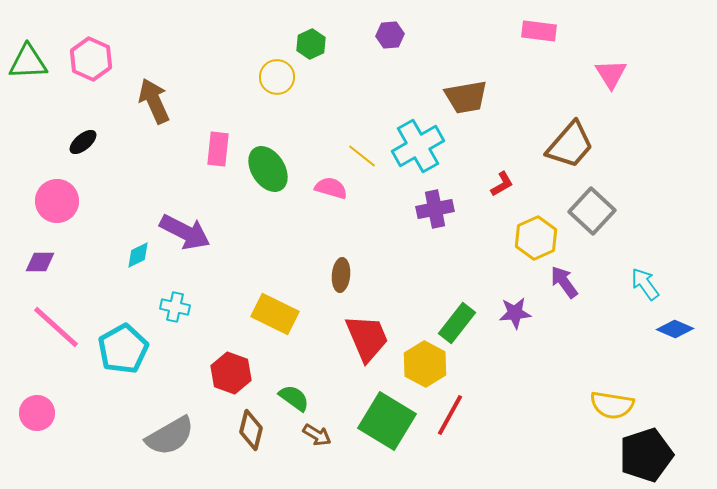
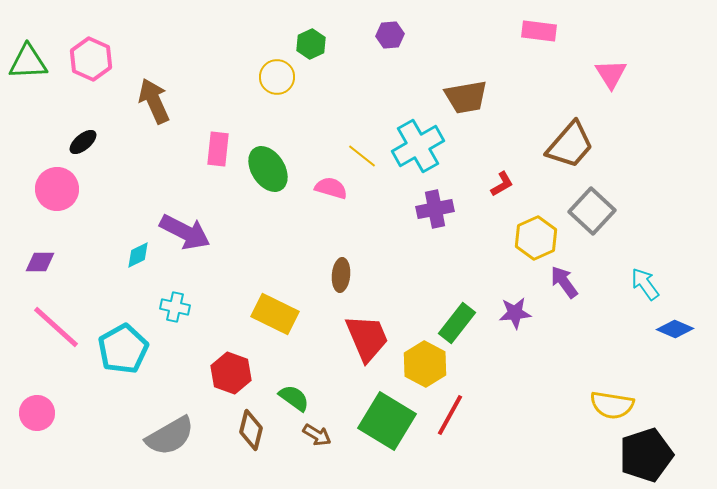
pink circle at (57, 201): moved 12 px up
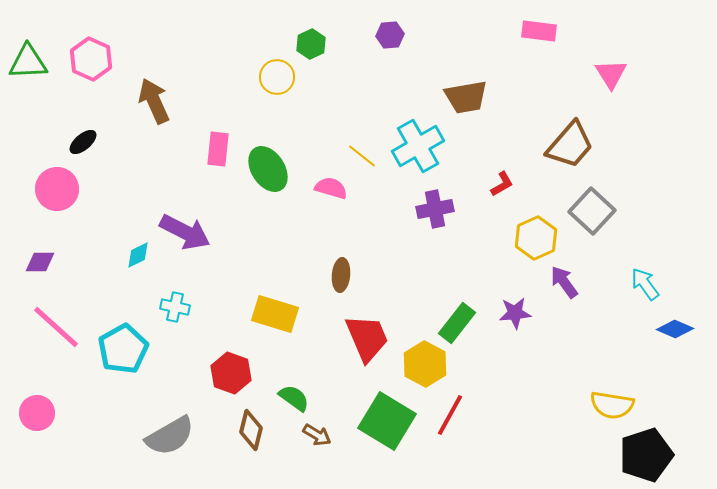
yellow rectangle at (275, 314): rotated 9 degrees counterclockwise
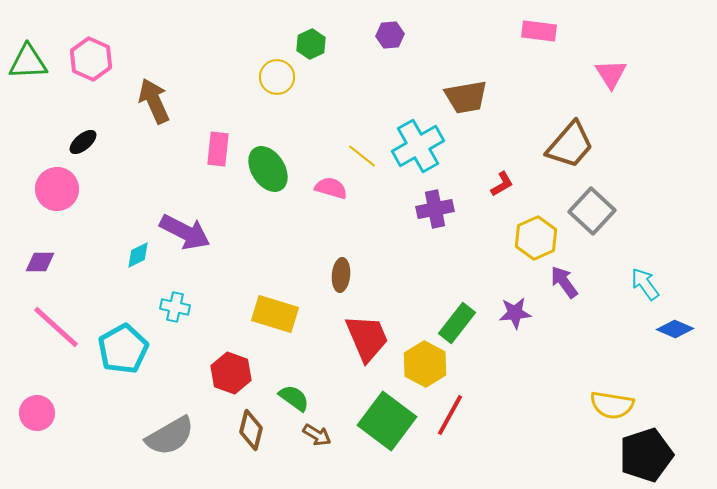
green square at (387, 421): rotated 6 degrees clockwise
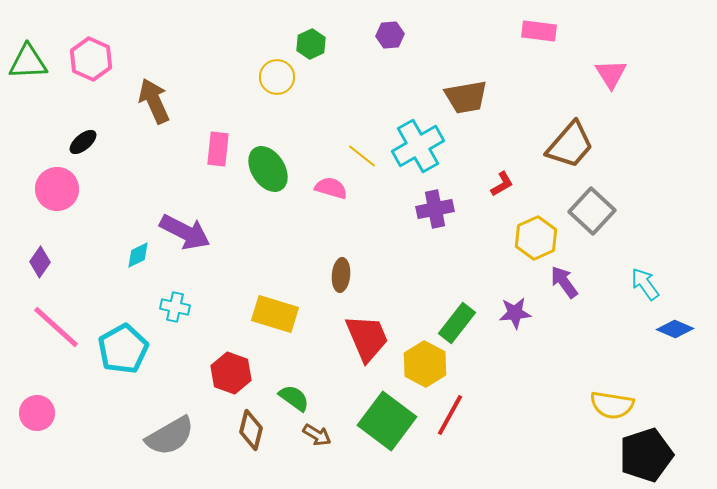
purple diamond at (40, 262): rotated 56 degrees counterclockwise
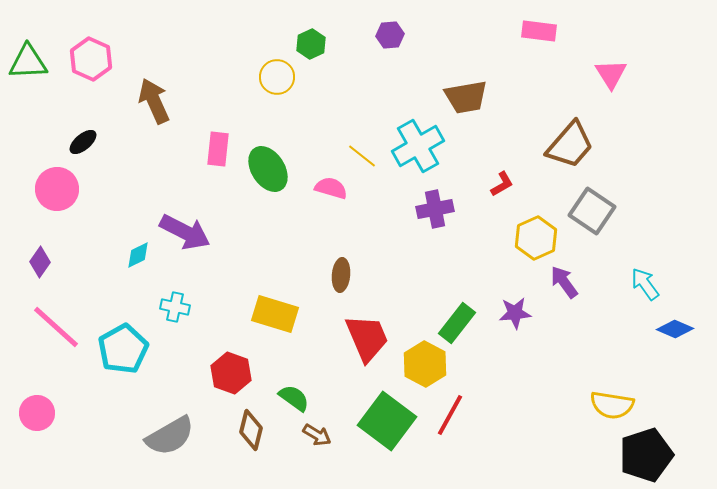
gray square at (592, 211): rotated 9 degrees counterclockwise
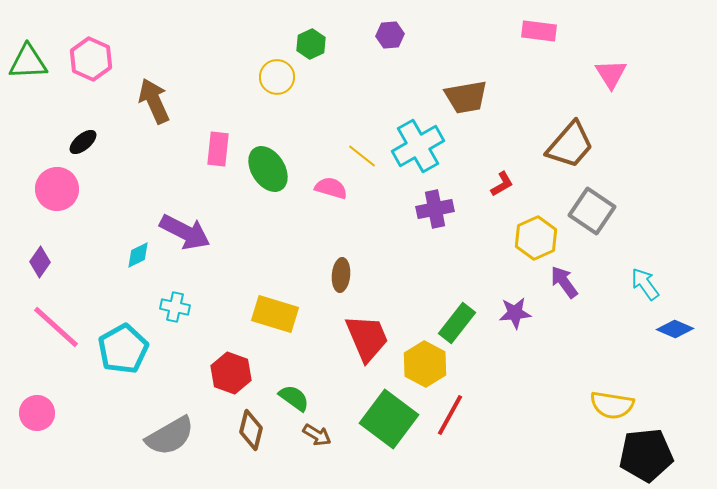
green square at (387, 421): moved 2 px right, 2 px up
black pentagon at (646, 455): rotated 12 degrees clockwise
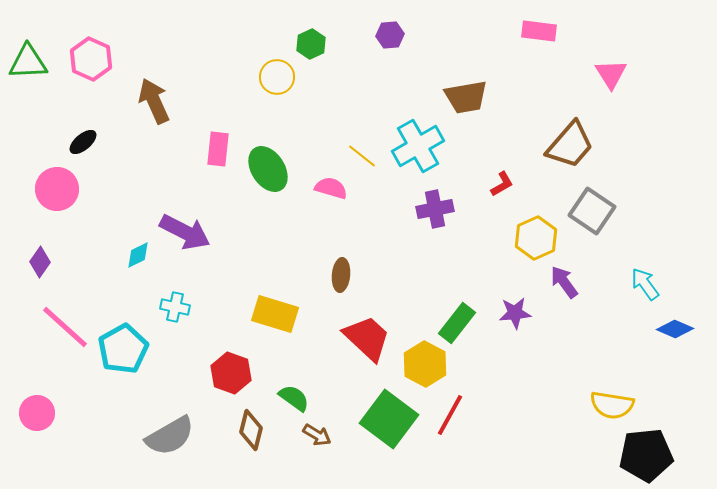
pink line at (56, 327): moved 9 px right
red trapezoid at (367, 338): rotated 24 degrees counterclockwise
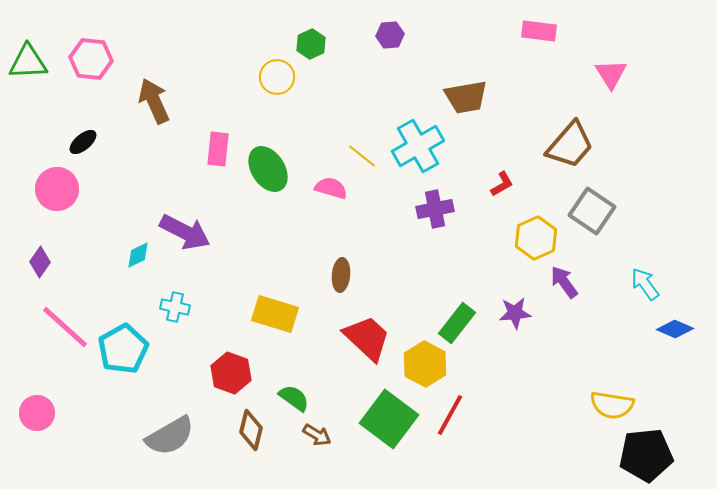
pink hexagon at (91, 59): rotated 18 degrees counterclockwise
